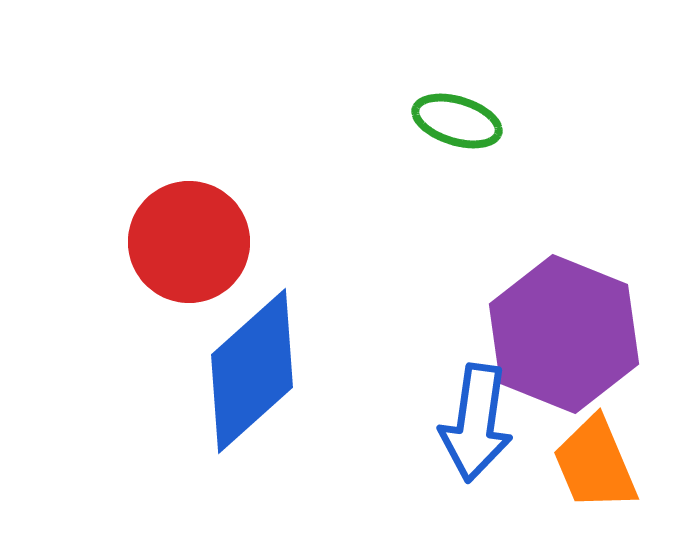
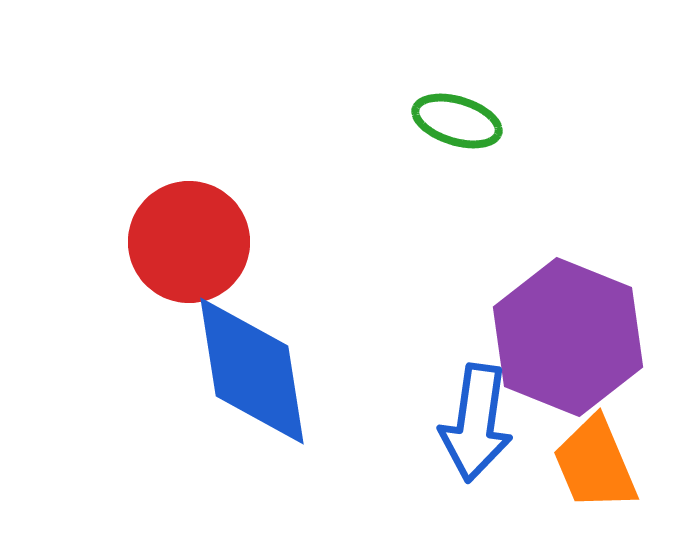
purple hexagon: moved 4 px right, 3 px down
blue diamond: rotated 57 degrees counterclockwise
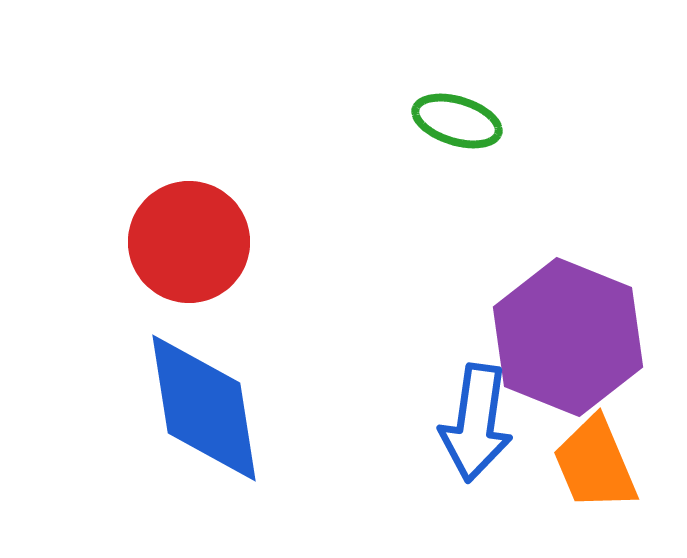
blue diamond: moved 48 px left, 37 px down
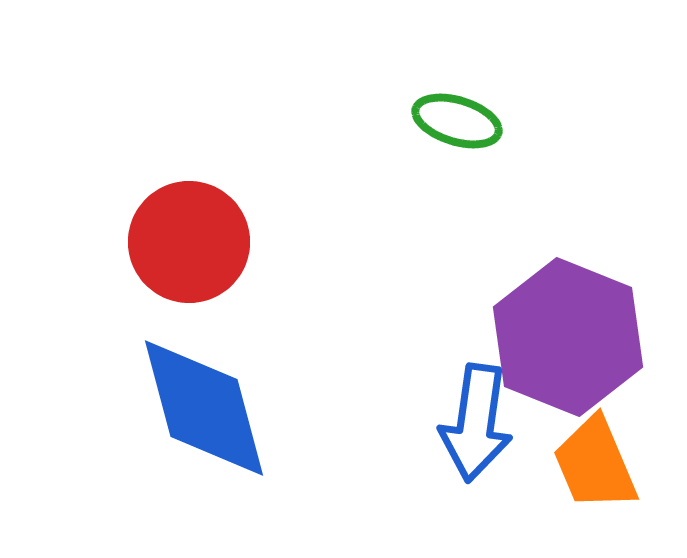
blue diamond: rotated 6 degrees counterclockwise
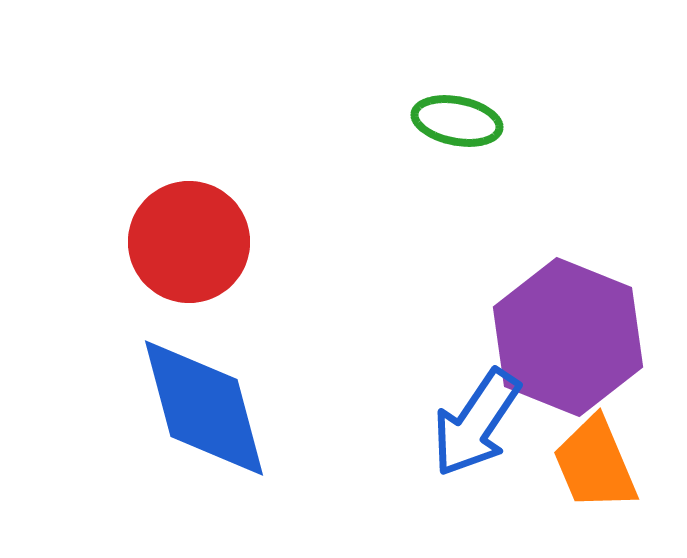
green ellipse: rotated 6 degrees counterclockwise
blue arrow: rotated 26 degrees clockwise
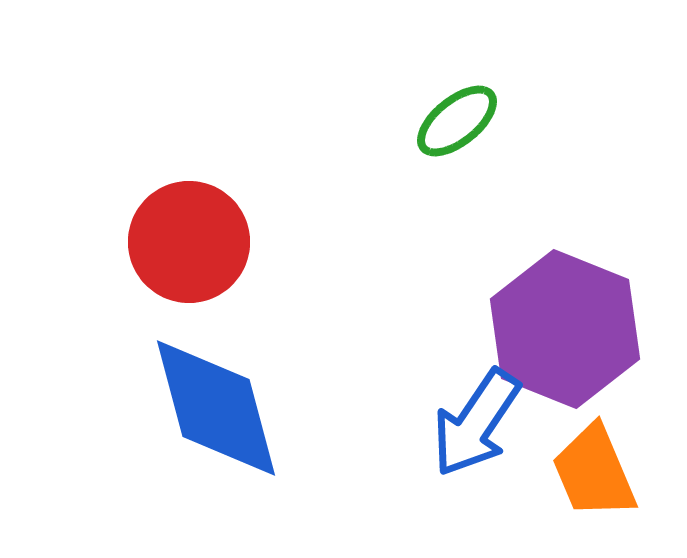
green ellipse: rotated 50 degrees counterclockwise
purple hexagon: moved 3 px left, 8 px up
blue diamond: moved 12 px right
orange trapezoid: moved 1 px left, 8 px down
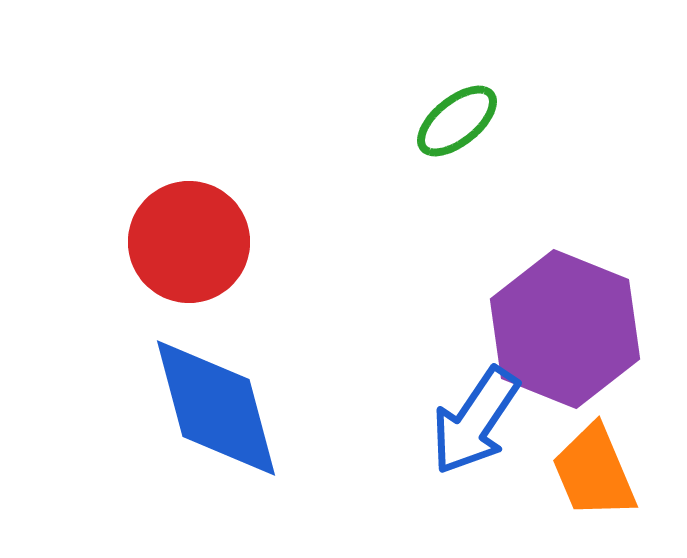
blue arrow: moved 1 px left, 2 px up
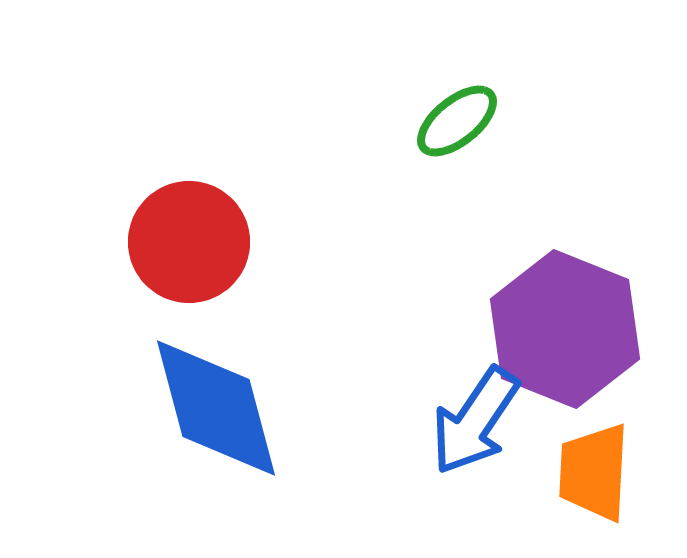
orange trapezoid: rotated 26 degrees clockwise
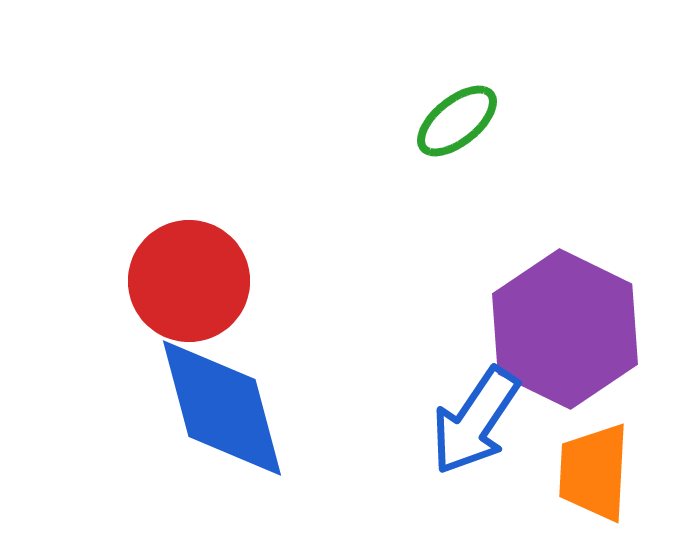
red circle: moved 39 px down
purple hexagon: rotated 4 degrees clockwise
blue diamond: moved 6 px right
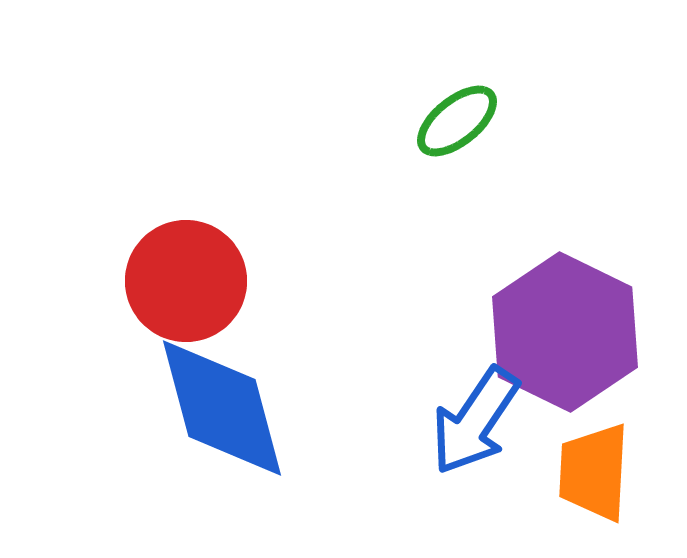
red circle: moved 3 px left
purple hexagon: moved 3 px down
